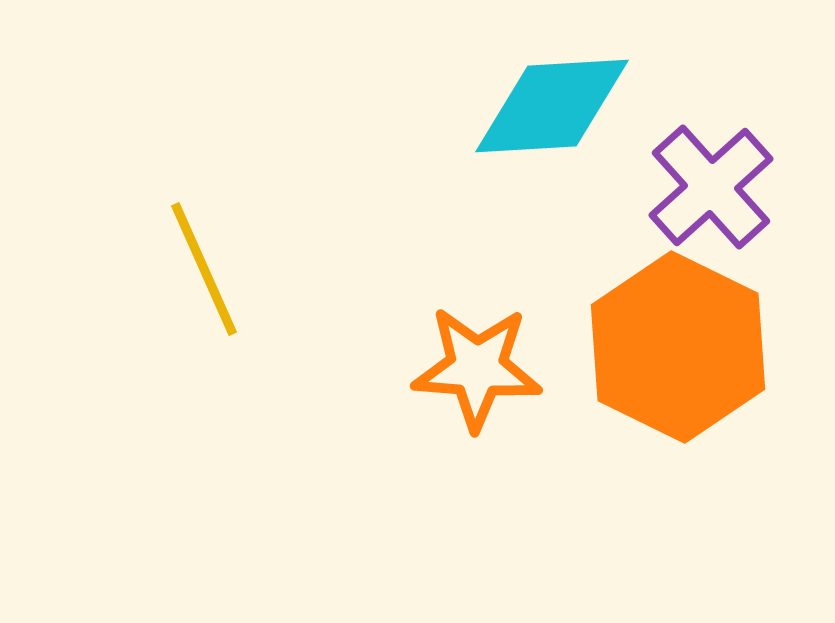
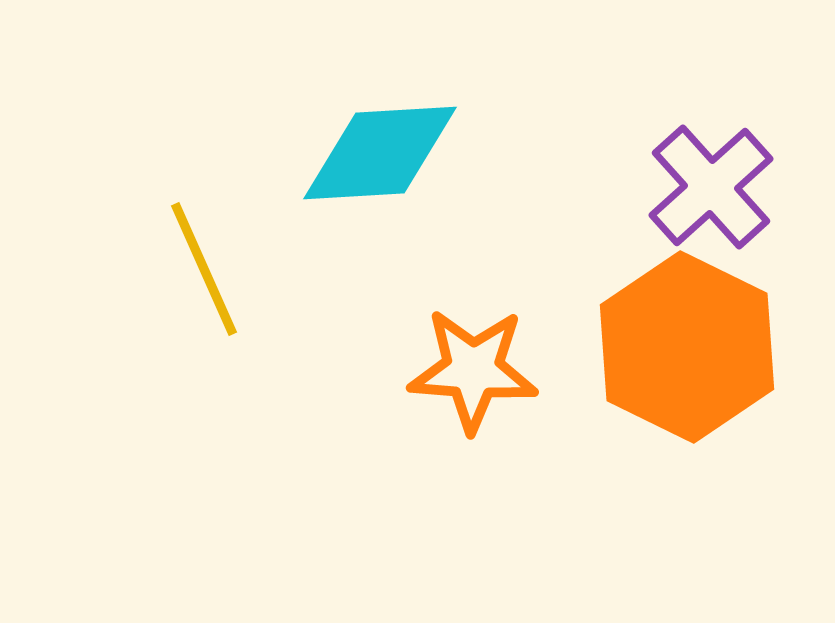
cyan diamond: moved 172 px left, 47 px down
orange hexagon: moved 9 px right
orange star: moved 4 px left, 2 px down
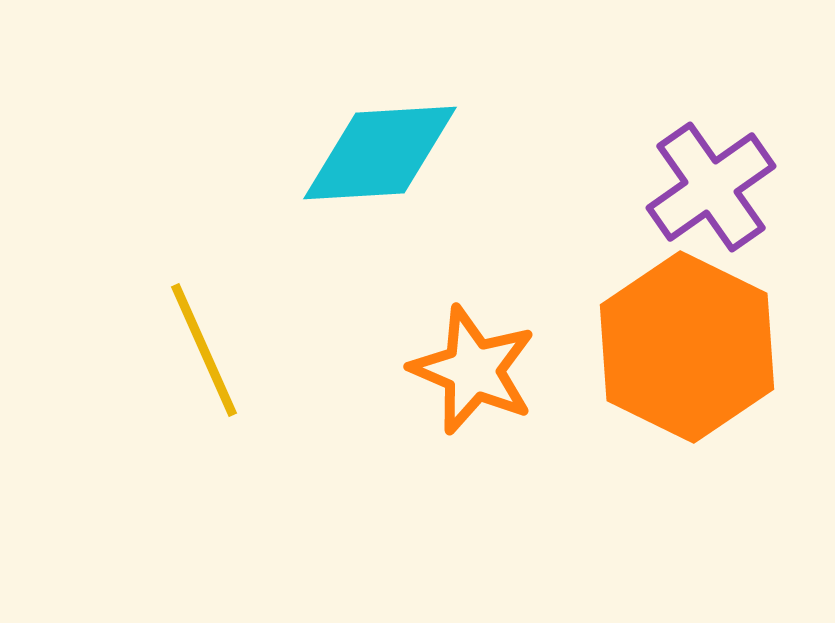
purple cross: rotated 7 degrees clockwise
yellow line: moved 81 px down
orange star: rotated 19 degrees clockwise
